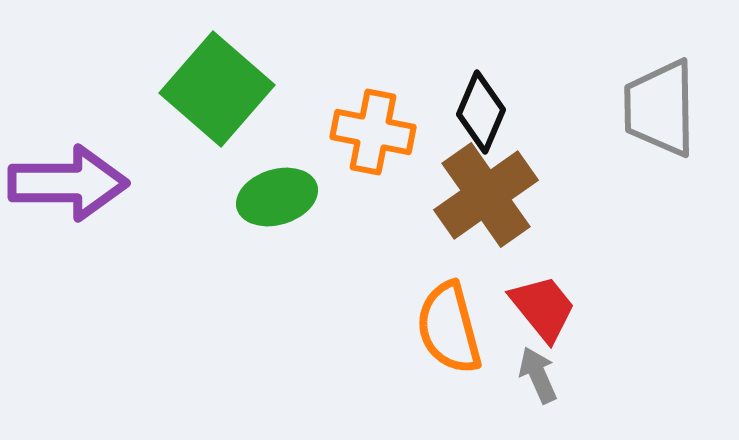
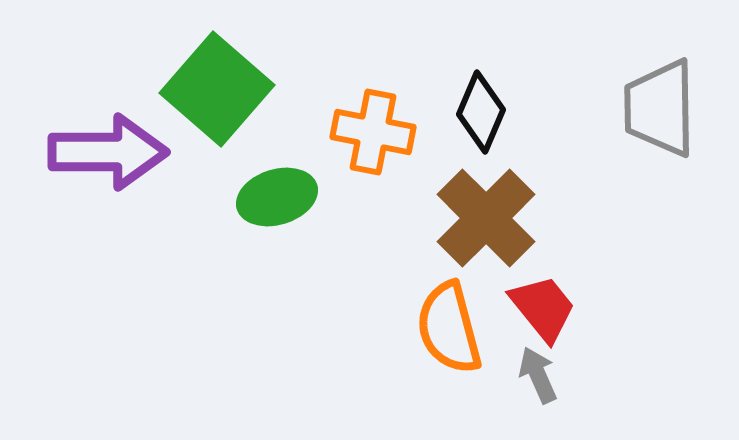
purple arrow: moved 40 px right, 31 px up
brown cross: moved 23 px down; rotated 10 degrees counterclockwise
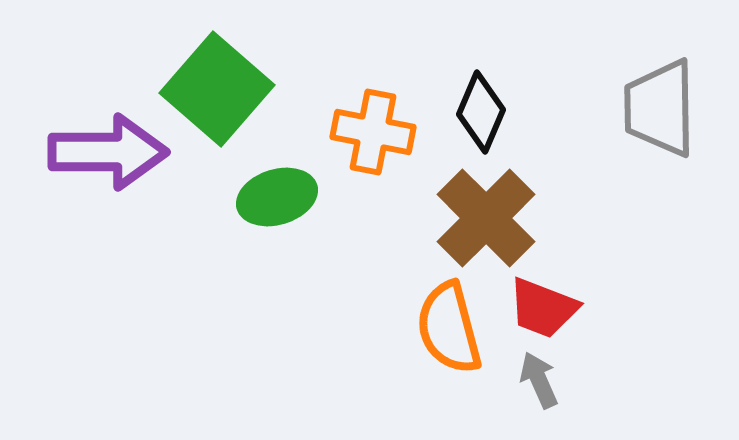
red trapezoid: rotated 150 degrees clockwise
gray arrow: moved 1 px right, 5 px down
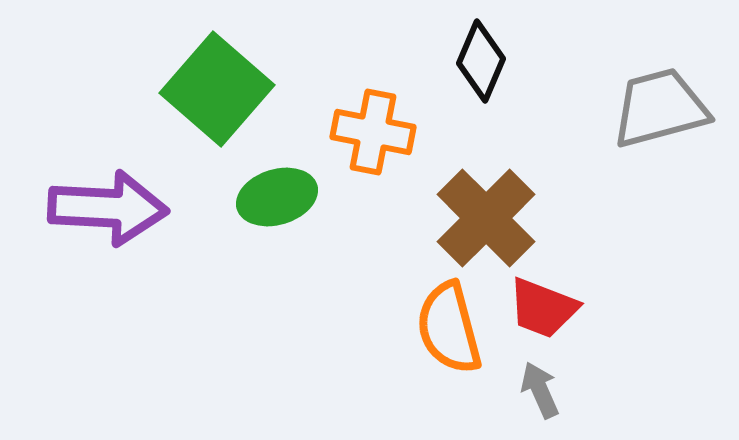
gray trapezoid: rotated 76 degrees clockwise
black diamond: moved 51 px up
purple arrow: moved 56 px down; rotated 3 degrees clockwise
gray arrow: moved 1 px right, 10 px down
